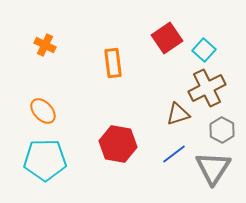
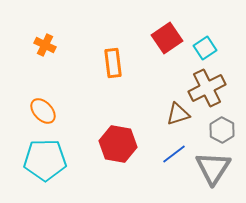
cyan square: moved 1 px right, 2 px up; rotated 15 degrees clockwise
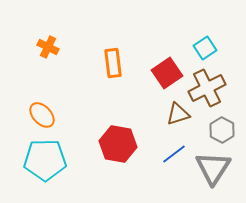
red square: moved 35 px down
orange cross: moved 3 px right, 2 px down
orange ellipse: moved 1 px left, 4 px down
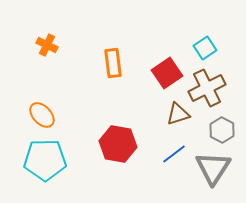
orange cross: moved 1 px left, 2 px up
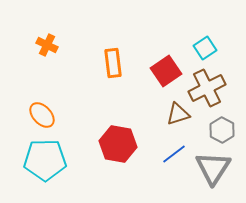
red square: moved 1 px left, 2 px up
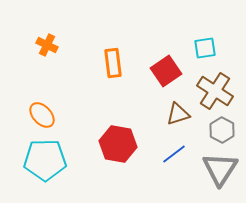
cyan square: rotated 25 degrees clockwise
brown cross: moved 8 px right, 3 px down; rotated 30 degrees counterclockwise
gray triangle: moved 7 px right, 1 px down
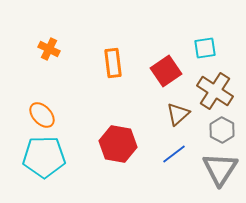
orange cross: moved 2 px right, 4 px down
brown triangle: rotated 25 degrees counterclockwise
cyan pentagon: moved 1 px left, 3 px up
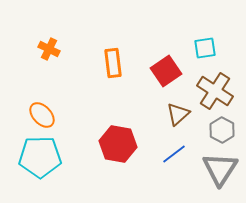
cyan pentagon: moved 4 px left
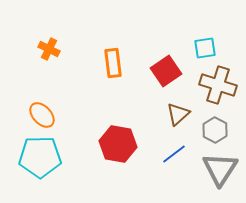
brown cross: moved 3 px right, 6 px up; rotated 15 degrees counterclockwise
gray hexagon: moved 7 px left
